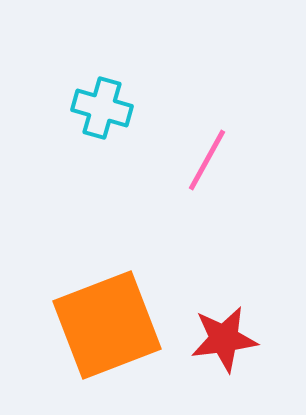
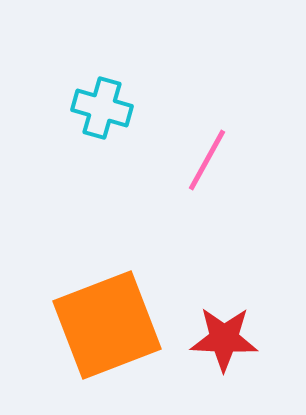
red star: rotated 10 degrees clockwise
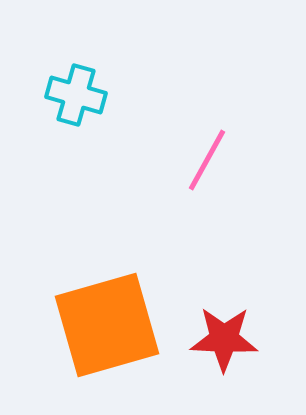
cyan cross: moved 26 px left, 13 px up
orange square: rotated 5 degrees clockwise
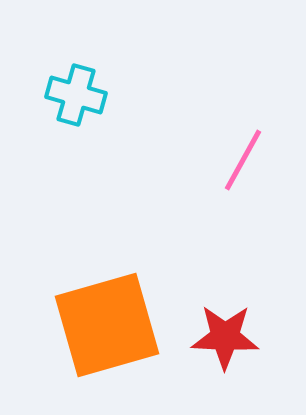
pink line: moved 36 px right
red star: moved 1 px right, 2 px up
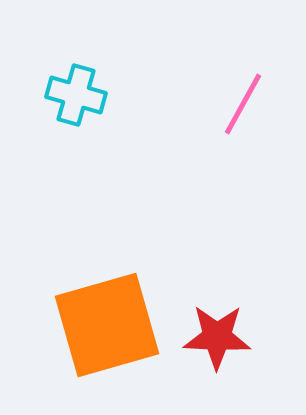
pink line: moved 56 px up
red star: moved 8 px left
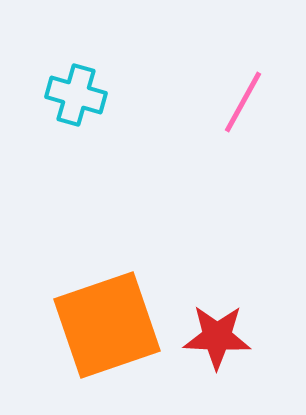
pink line: moved 2 px up
orange square: rotated 3 degrees counterclockwise
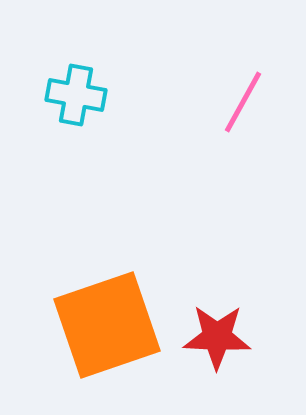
cyan cross: rotated 6 degrees counterclockwise
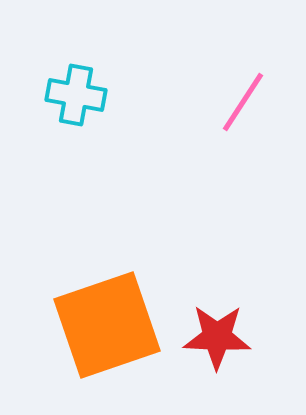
pink line: rotated 4 degrees clockwise
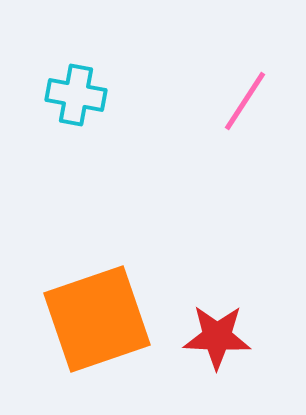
pink line: moved 2 px right, 1 px up
orange square: moved 10 px left, 6 px up
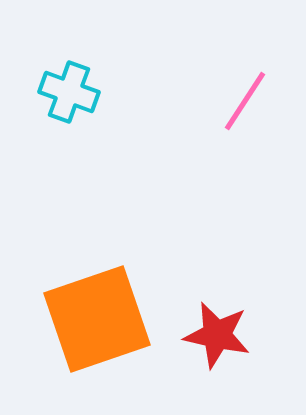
cyan cross: moved 7 px left, 3 px up; rotated 10 degrees clockwise
red star: moved 2 px up; rotated 10 degrees clockwise
